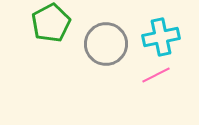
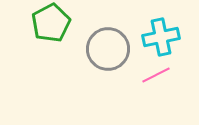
gray circle: moved 2 px right, 5 px down
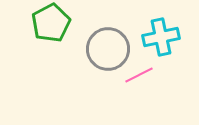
pink line: moved 17 px left
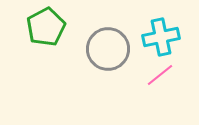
green pentagon: moved 5 px left, 4 px down
pink line: moved 21 px right; rotated 12 degrees counterclockwise
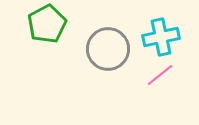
green pentagon: moved 1 px right, 3 px up
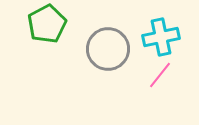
pink line: rotated 12 degrees counterclockwise
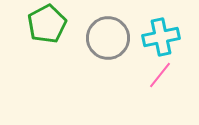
gray circle: moved 11 px up
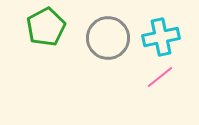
green pentagon: moved 1 px left, 3 px down
pink line: moved 2 px down; rotated 12 degrees clockwise
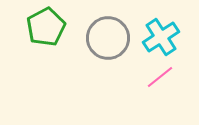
cyan cross: rotated 21 degrees counterclockwise
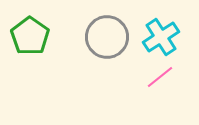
green pentagon: moved 16 px left, 9 px down; rotated 9 degrees counterclockwise
gray circle: moved 1 px left, 1 px up
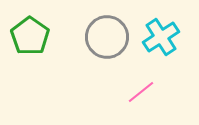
pink line: moved 19 px left, 15 px down
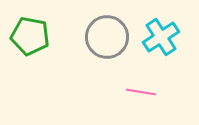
green pentagon: rotated 24 degrees counterclockwise
pink line: rotated 48 degrees clockwise
